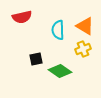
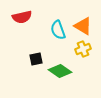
orange triangle: moved 2 px left
cyan semicircle: rotated 18 degrees counterclockwise
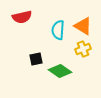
cyan semicircle: rotated 24 degrees clockwise
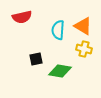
yellow cross: moved 1 px right; rotated 35 degrees clockwise
green diamond: rotated 25 degrees counterclockwise
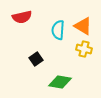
black square: rotated 24 degrees counterclockwise
green diamond: moved 11 px down
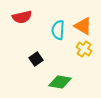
yellow cross: rotated 21 degrees clockwise
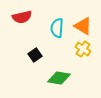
cyan semicircle: moved 1 px left, 2 px up
yellow cross: moved 1 px left
black square: moved 1 px left, 4 px up
green diamond: moved 1 px left, 4 px up
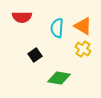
red semicircle: rotated 12 degrees clockwise
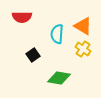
cyan semicircle: moved 6 px down
black square: moved 2 px left
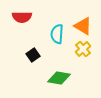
yellow cross: rotated 14 degrees clockwise
